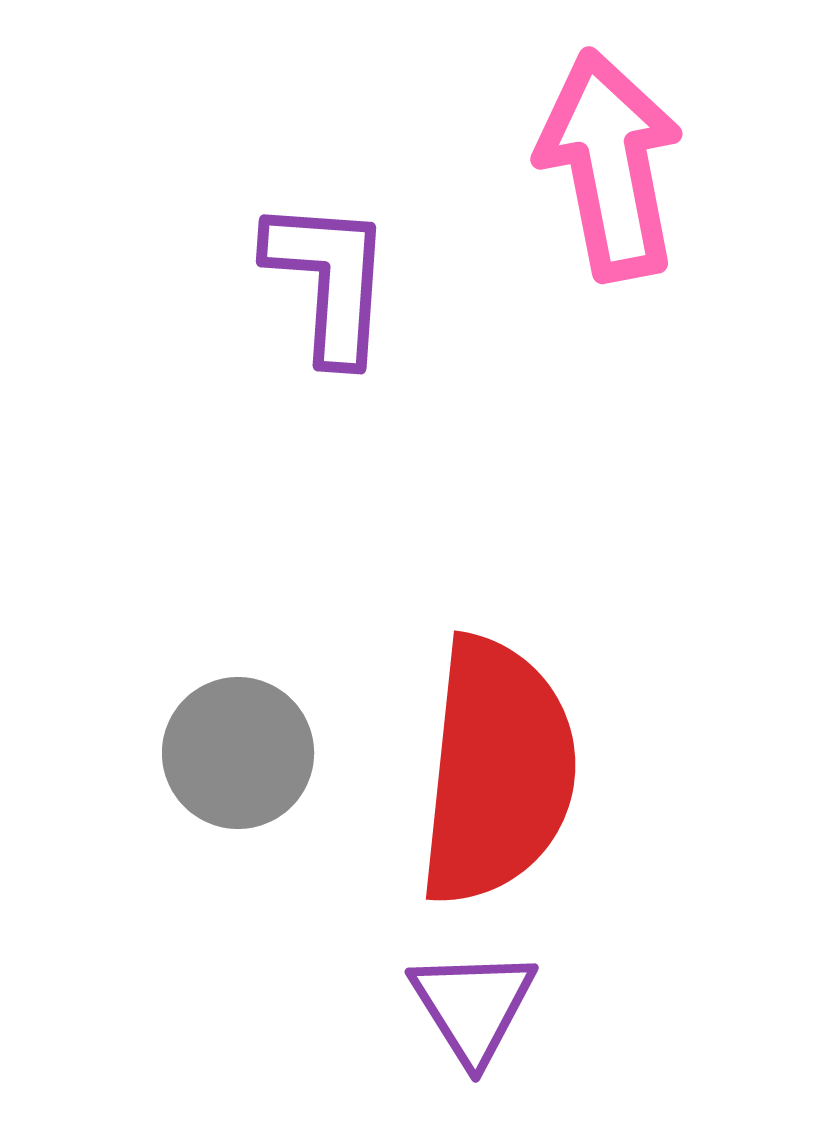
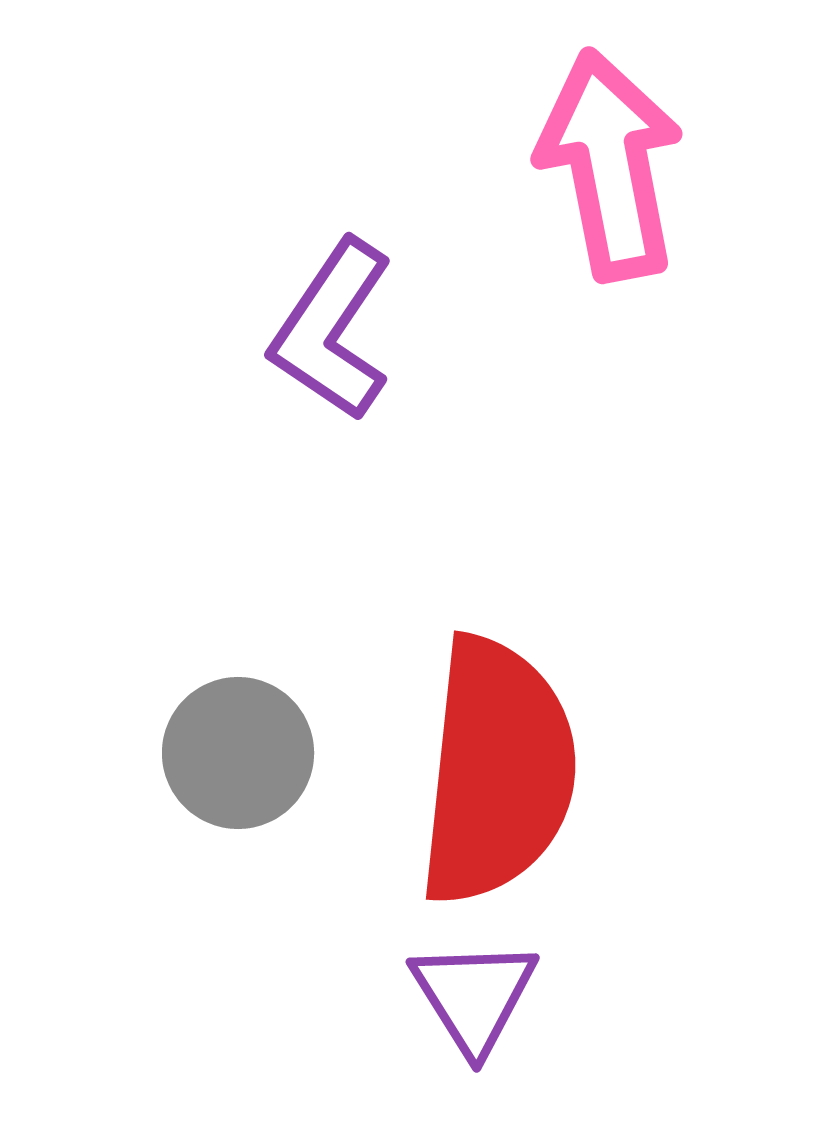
purple L-shape: moved 3 px right, 50 px down; rotated 150 degrees counterclockwise
purple triangle: moved 1 px right, 10 px up
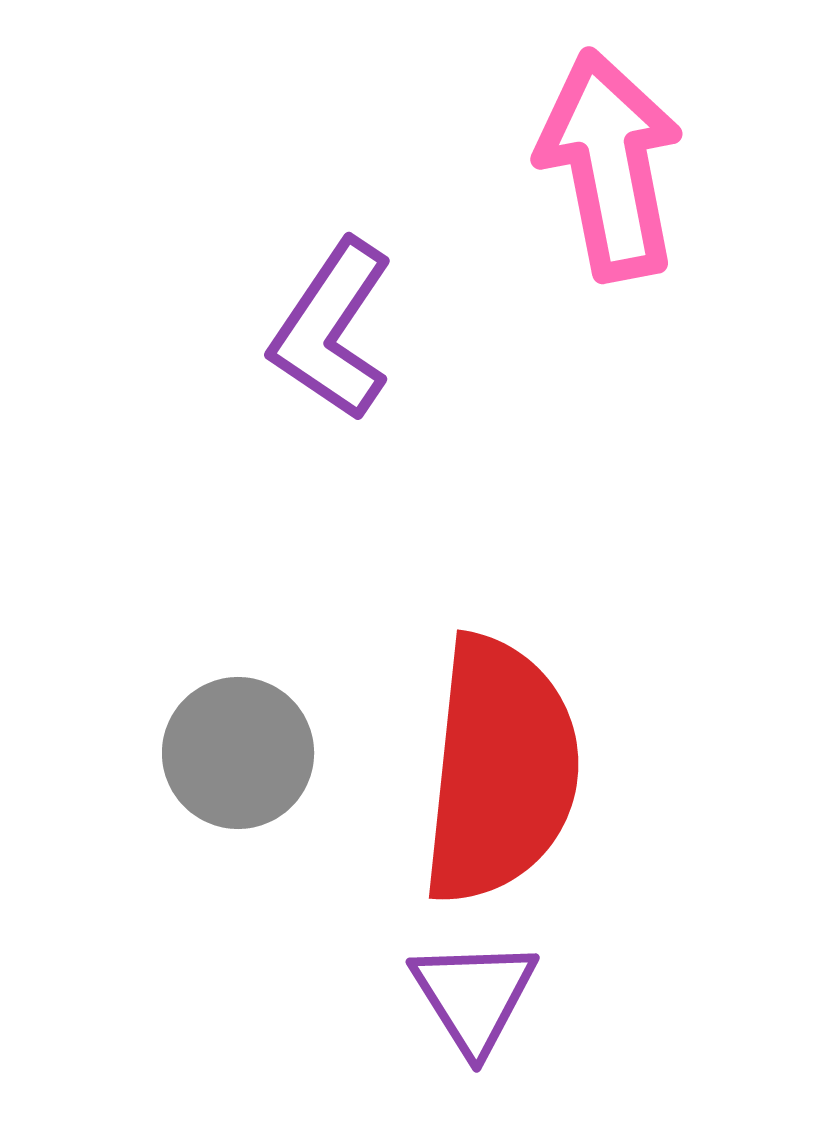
red semicircle: moved 3 px right, 1 px up
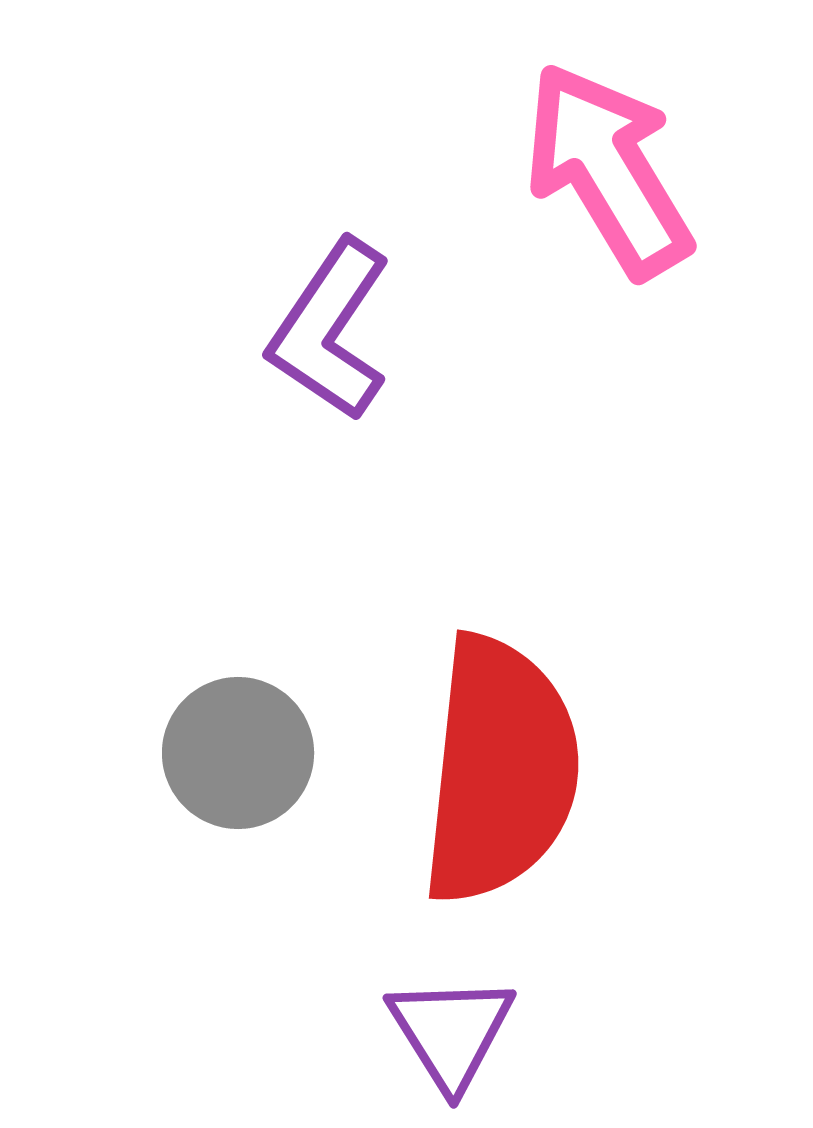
pink arrow: moved 2 px left, 5 px down; rotated 20 degrees counterclockwise
purple L-shape: moved 2 px left
purple triangle: moved 23 px left, 36 px down
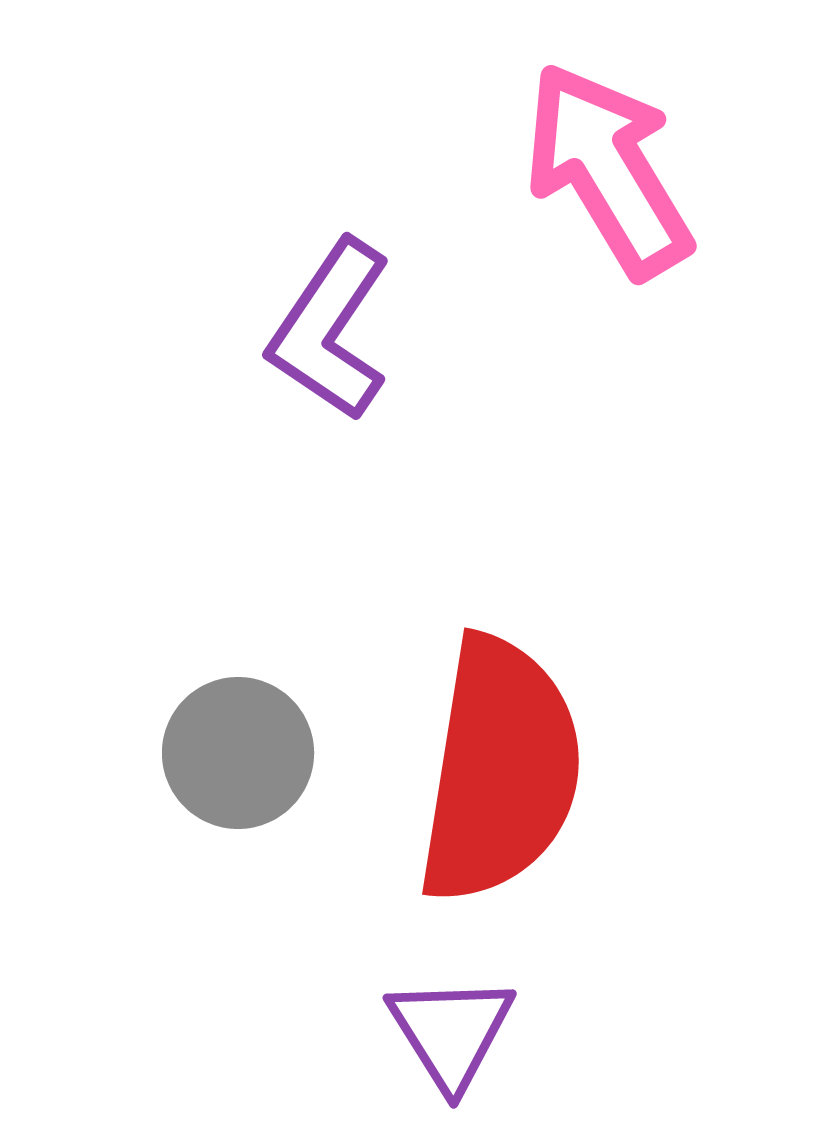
red semicircle: rotated 3 degrees clockwise
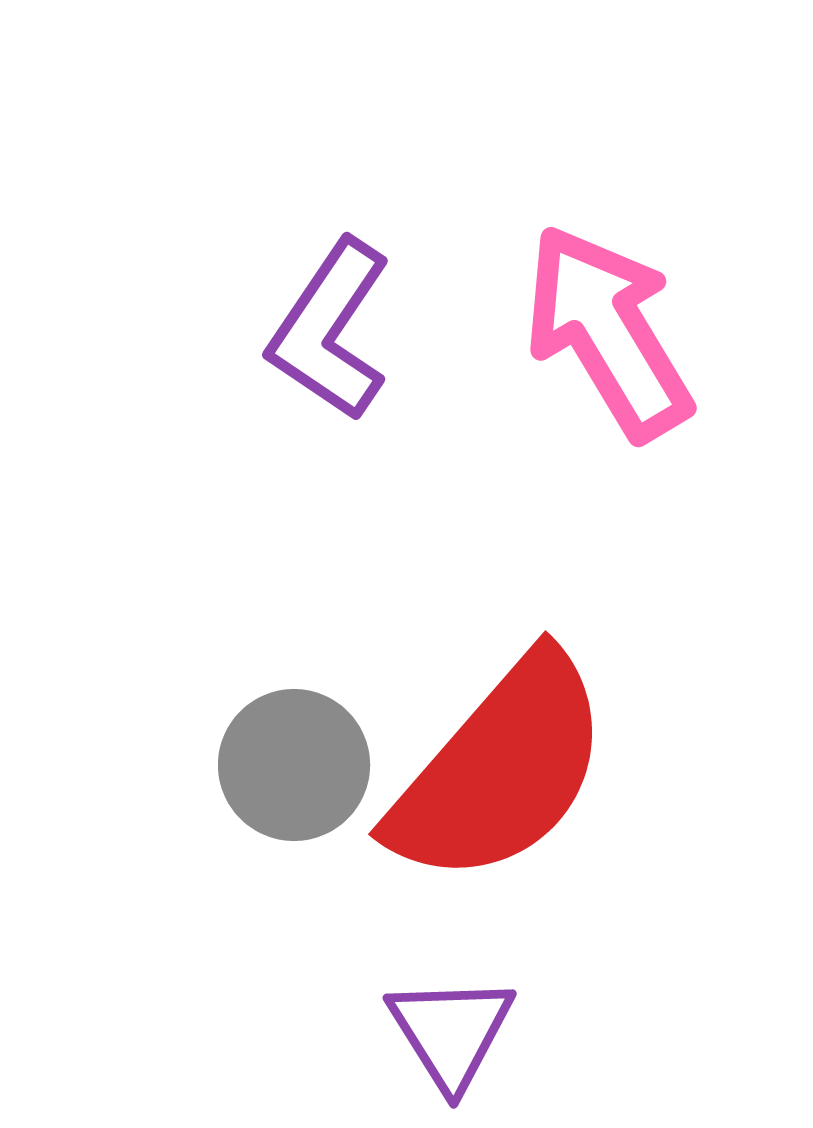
pink arrow: moved 162 px down
gray circle: moved 56 px right, 12 px down
red semicircle: rotated 32 degrees clockwise
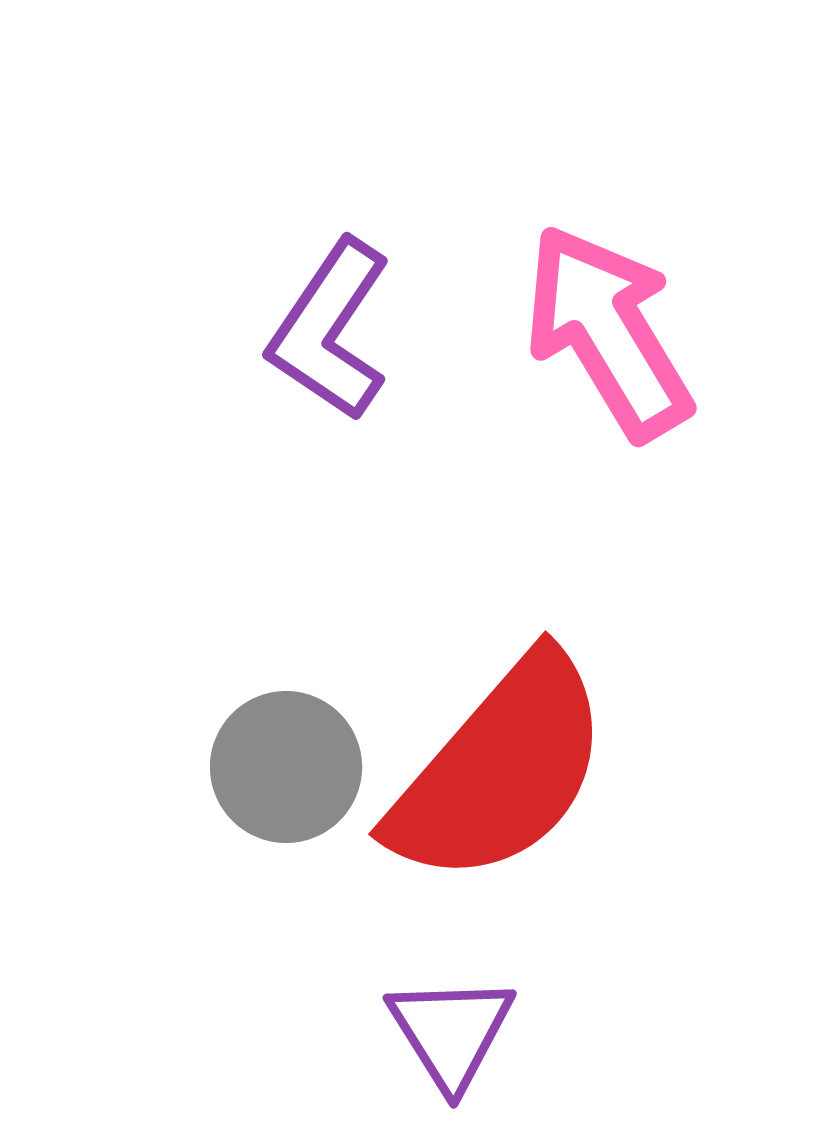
gray circle: moved 8 px left, 2 px down
